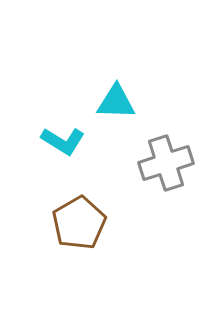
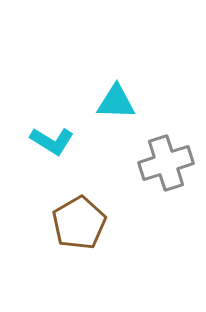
cyan L-shape: moved 11 px left
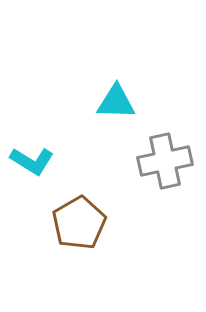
cyan L-shape: moved 20 px left, 20 px down
gray cross: moved 1 px left, 2 px up; rotated 6 degrees clockwise
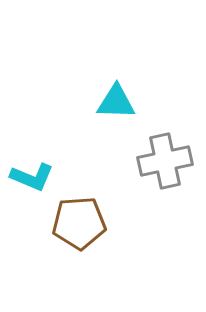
cyan L-shape: moved 16 px down; rotated 9 degrees counterclockwise
brown pentagon: rotated 26 degrees clockwise
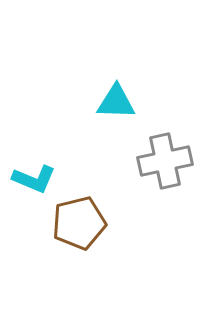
cyan L-shape: moved 2 px right, 2 px down
brown pentagon: rotated 10 degrees counterclockwise
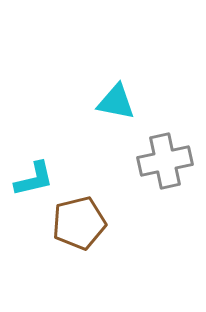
cyan triangle: rotated 9 degrees clockwise
cyan L-shape: rotated 36 degrees counterclockwise
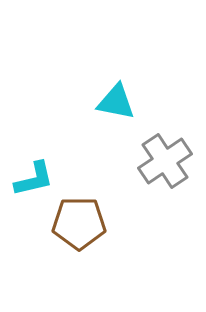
gray cross: rotated 22 degrees counterclockwise
brown pentagon: rotated 14 degrees clockwise
